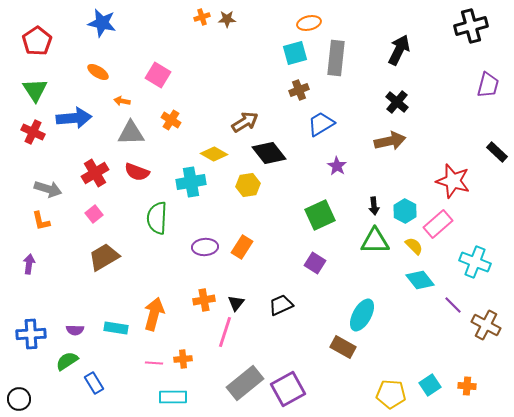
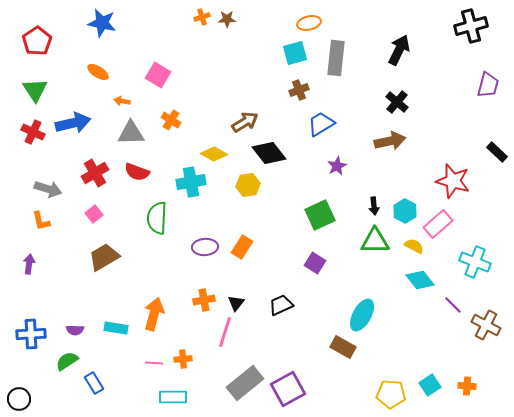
blue arrow at (74, 118): moved 1 px left, 5 px down; rotated 8 degrees counterclockwise
purple star at (337, 166): rotated 12 degrees clockwise
yellow semicircle at (414, 246): rotated 18 degrees counterclockwise
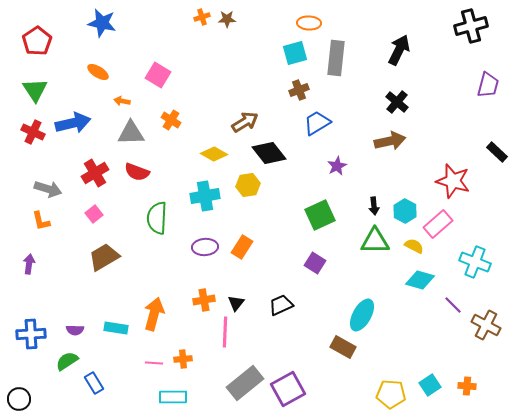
orange ellipse at (309, 23): rotated 15 degrees clockwise
blue trapezoid at (321, 124): moved 4 px left, 1 px up
cyan cross at (191, 182): moved 14 px right, 14 px down
cyan diamond at (420, 280): rotated 36 degrees counterclockwise
pink line at (225, 332): rotated 16 degrees counterclockwise
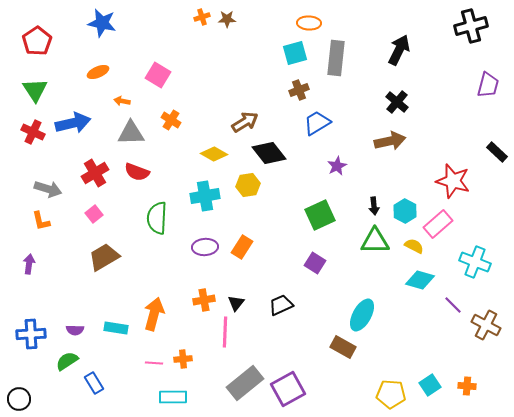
orange ellipse at (98, 72): rotated 55 degrees counterclockwise
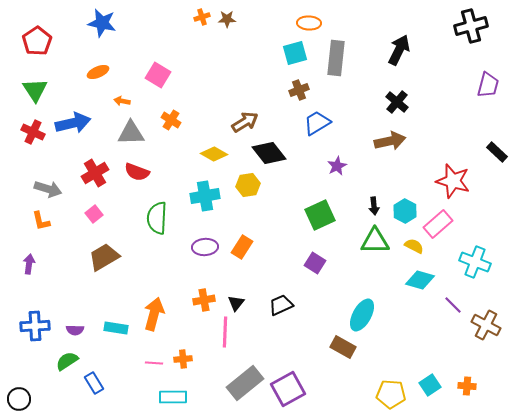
blue cross at (31, 334): moved 4 px right, 8 px up
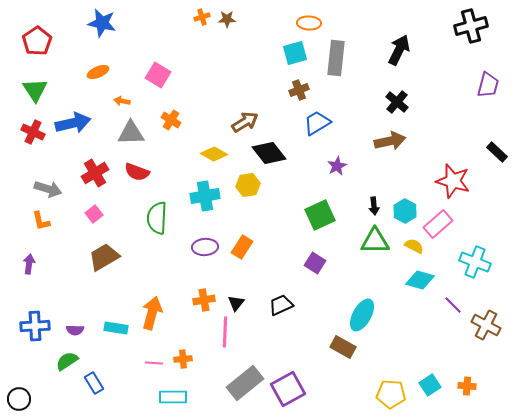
orange arrow at (154, 314): moved 2 px left, 1 px up
